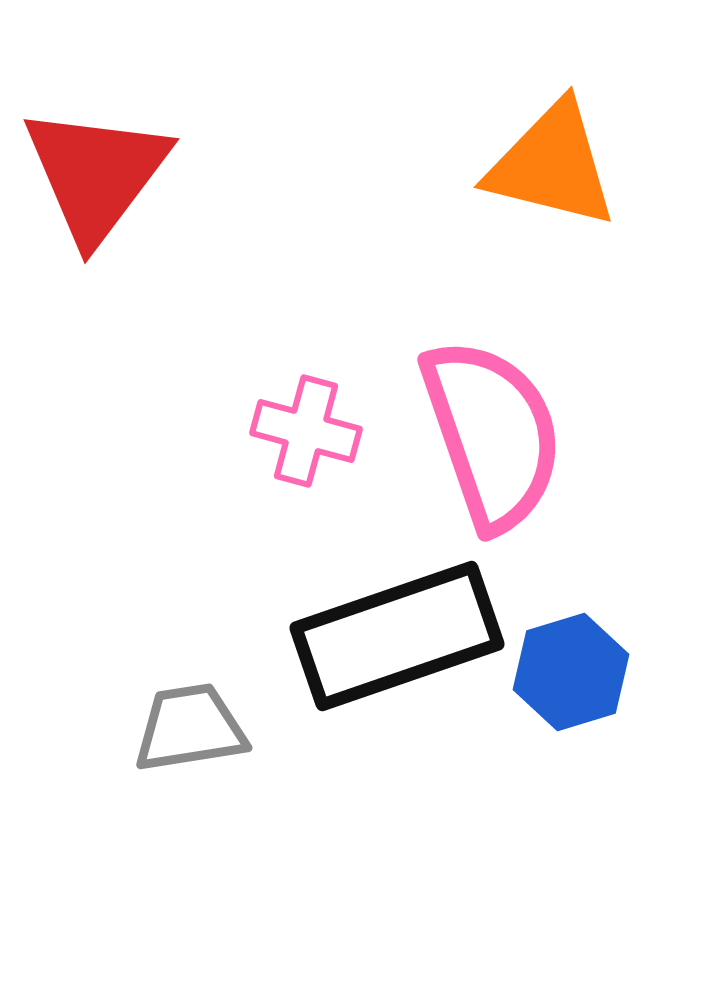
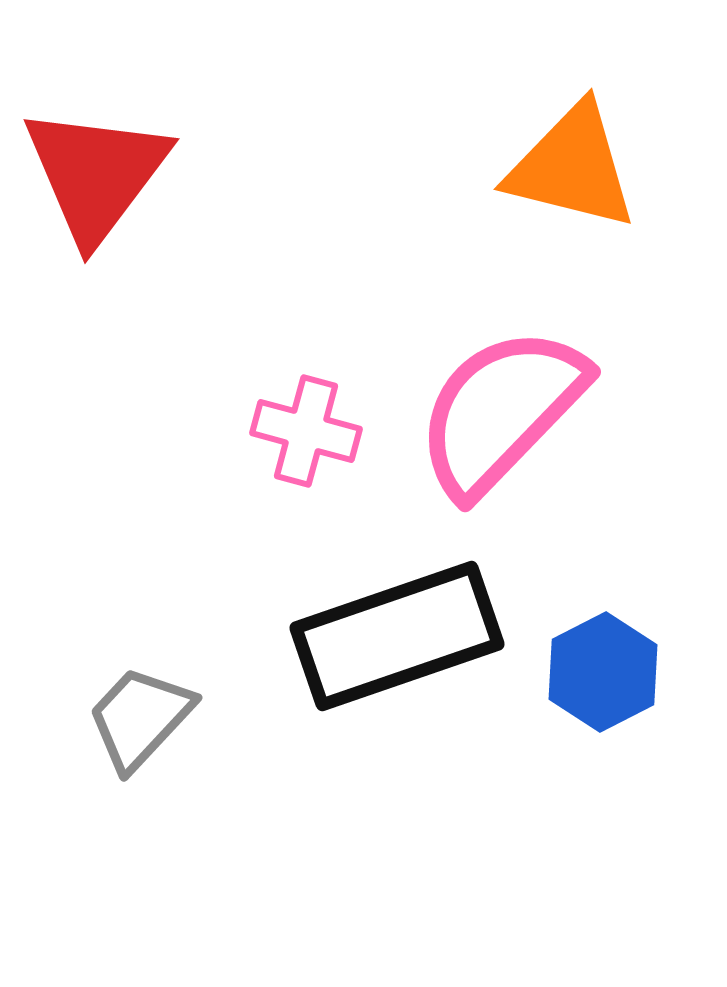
orange triangle: moved 20 px right, 2 px down
pink semicircle: moved 9 px right, 23 px up; rotated 117 degrees counterclockwise
blue hexagon: moved 32 px right; rotated 10 degrees counterclockwise
gray trapezoid: moved 50 px left, 10 px up; rotated 38 degrees counterclockwise
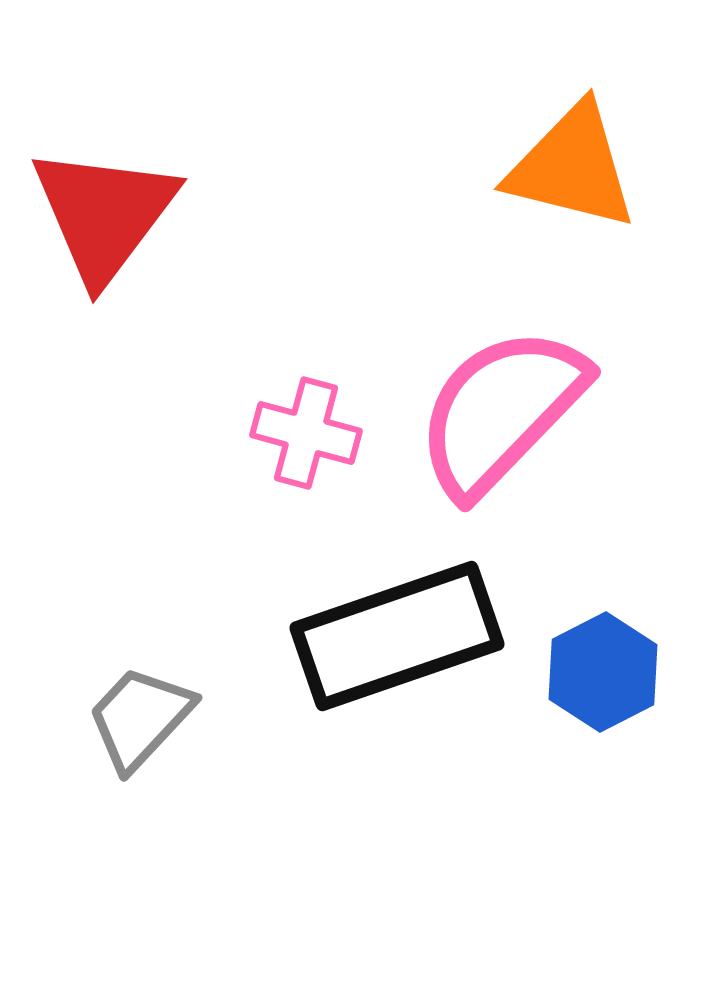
red triangle: moved 8 px right, 40 px down
pink cross: moved 2 px down
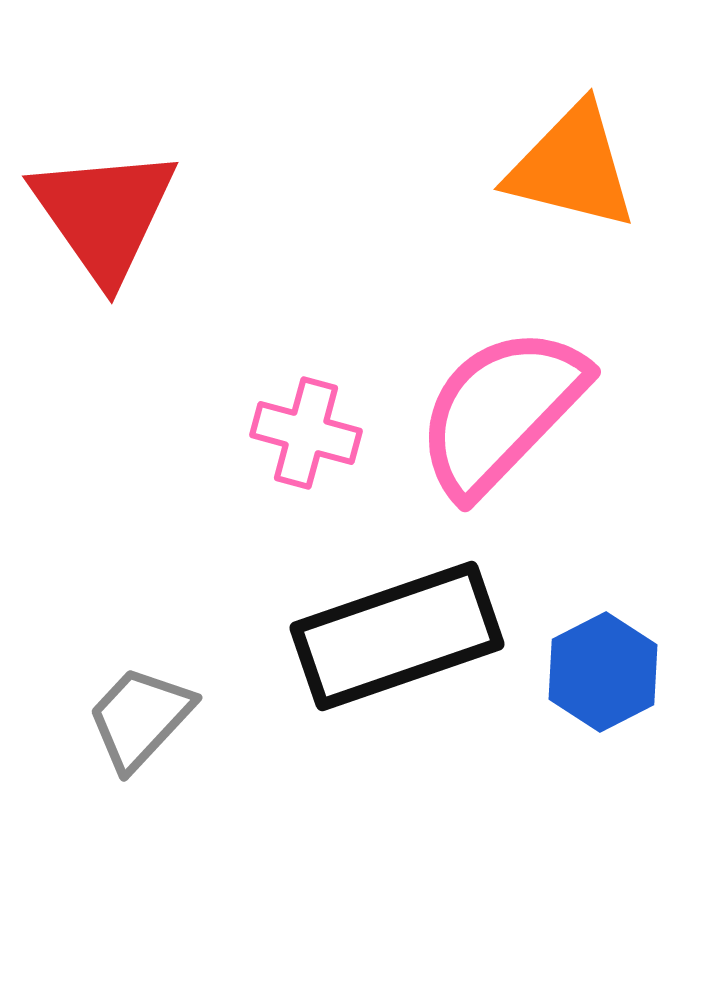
red triangle: rotated 12 degrees counterclockwise
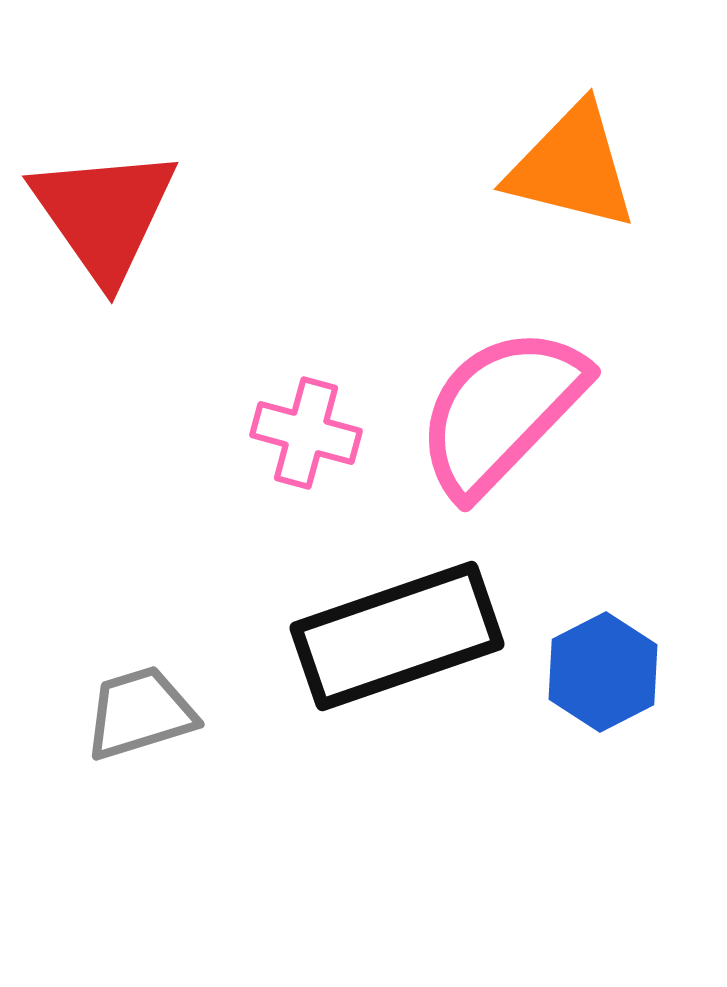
gray trapezoid: moved 5 px up; rotated 30 degrees clockwise
